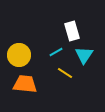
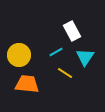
white rectangle: rotated 12 degrees counterclockwise
cyan triangle: moved 1 px right, 2 px down
orange trapezoid: moved 2 px right
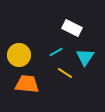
white rectangle: moved 3 px up; rotated 36 degrees counterclockwise
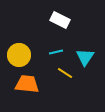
white rectangle: moved 12 px left, 8 px up
cyan line: rotated 16 degrees clockwise
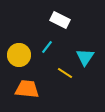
cyan line: moved 9 px left, 5 px up; rotated 40 degrees counterclockwise
orange trapezoid: moved 5 px down
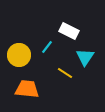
white rectangle: moved 9 px right, 11 px down
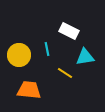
cyan line: moved 2 px down; rotated 48 degrees counterclockwise
cyan triangle: rotated 48 degrees clockwise
orange trapezoid: moved 2 px right, 1 px down
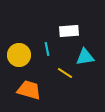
white rectangle: rotated 30 degrees counterclockwise
orange trapezoid: rotated 10 degrees clockwise
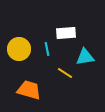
white rectangle: moved 3 px left, 2 px down
yellow circle: moved 6 px up
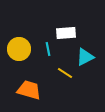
cyan line: moved 1 px right
cyan triangle: rotated 18 degrees counterclockwise
